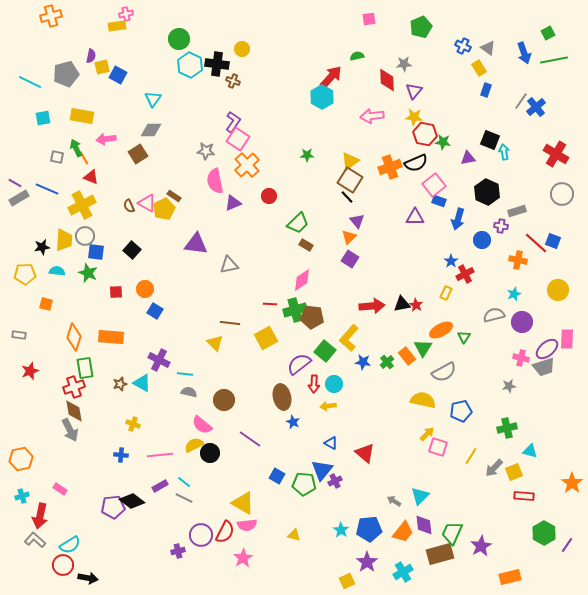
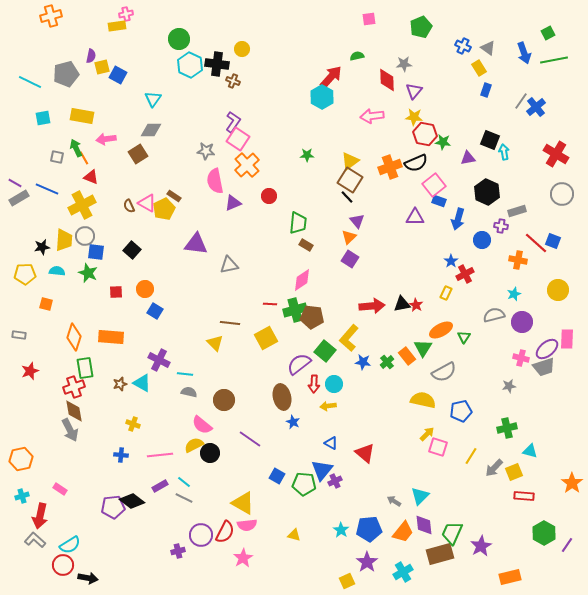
green trapezoid at (298, 223): rotated 40 degrees counterclockwise
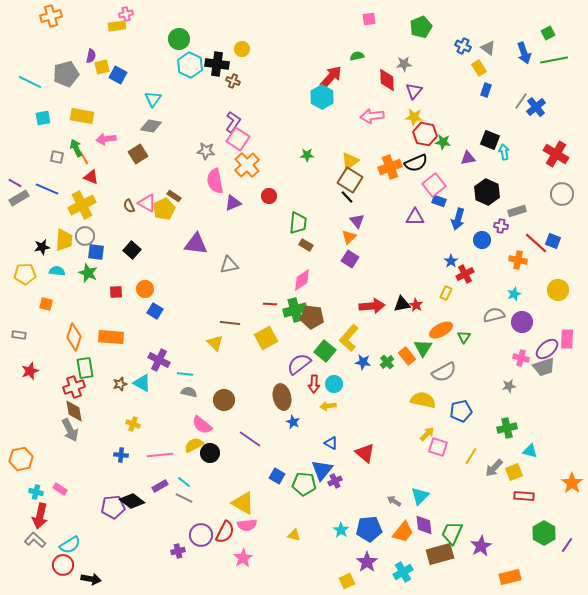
gray diamond at (151, 130): moved 4 px up; rotated 10 degrees clockwise
cyan cross at (22, 496): moved 14 px right, 4 px up; rotated 32 degrees clockwise
black arrow at (88, 578): moved 3 px right, 1 px down
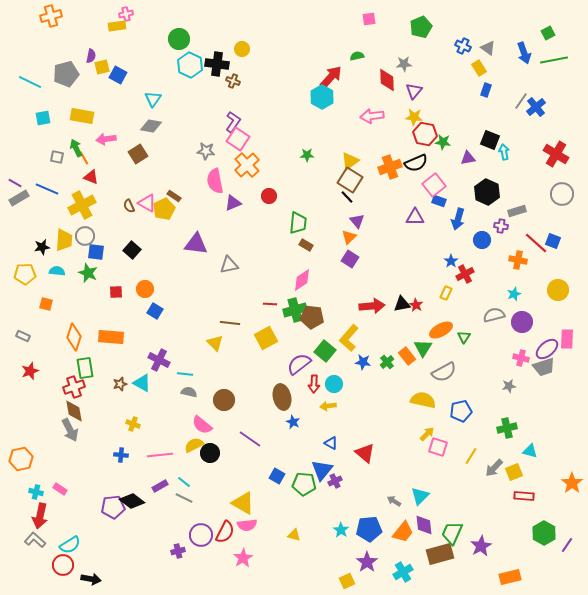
gray rectangle at (19, 335): moved 4 px right, 1 px down; rotated 16 degrees clockwise
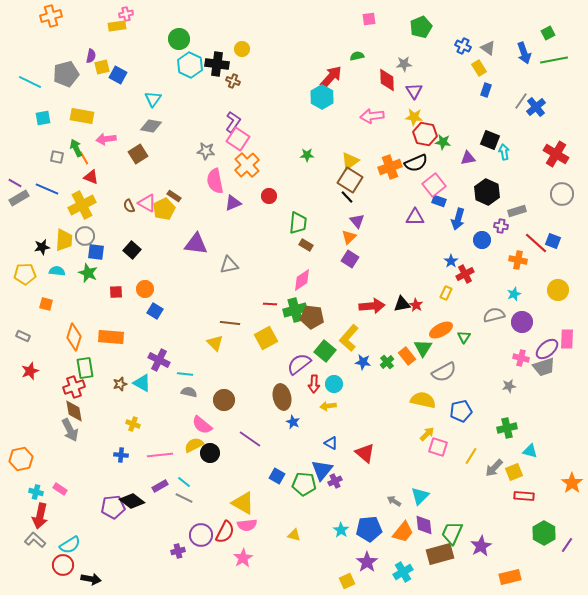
purple triangle at (414, 91): rotated 12 degrees counterclockwise
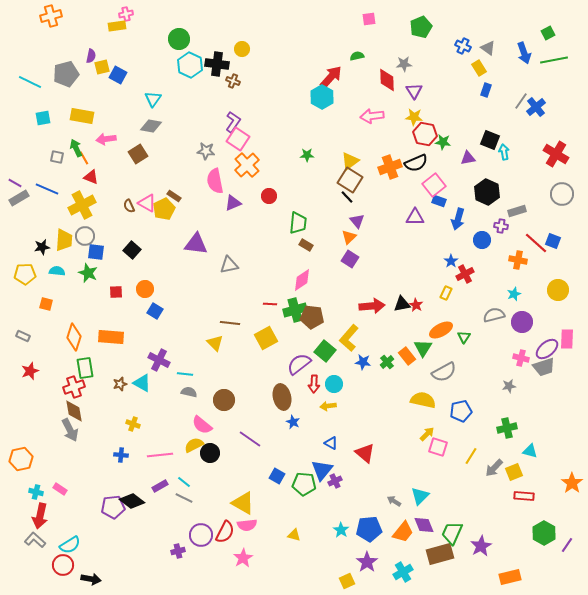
purple diamond at (424, 525): rotated 15 degrees counterclockwise
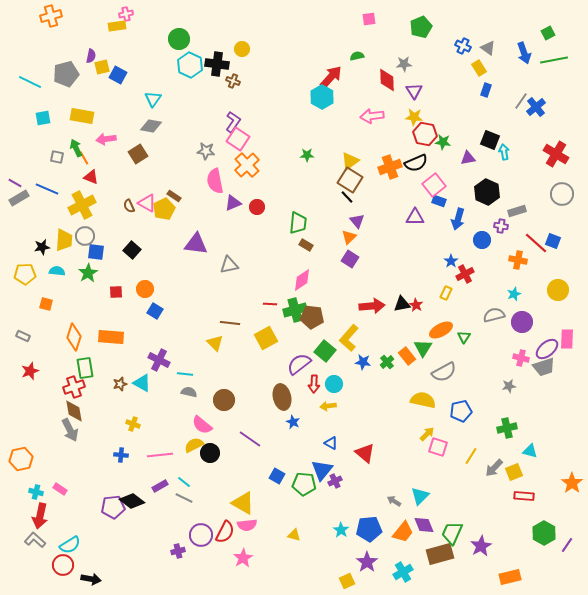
red circle at (269, 196): moved 12 px left, 11 px down
green star at (88, 273): rotated 18 degrees clockwise
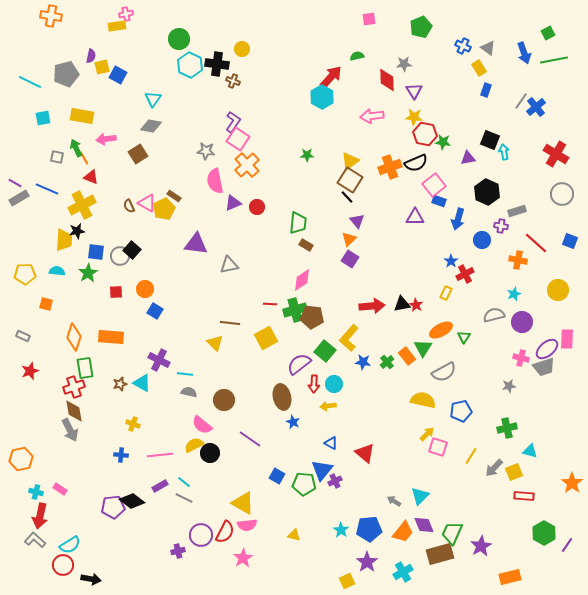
orange cross at (51, 16): rotated 25 degrees clockwise
gray circle at (85, 236): moved 35 px right, 20 px down
orange triangle at (349, 237): moved 2 px down
blue square at (553, 241): moved 17 px right
black star at (42, 247): moved 35 px right, 16 px up
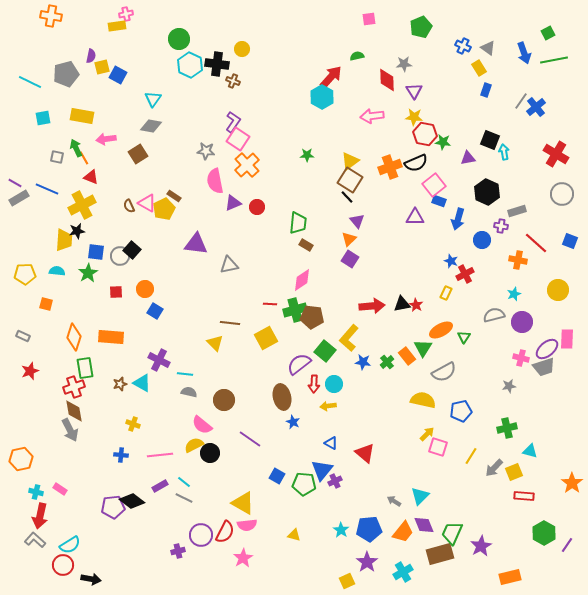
blue star at (451, 261): rotated 16 degrees counterclockwise
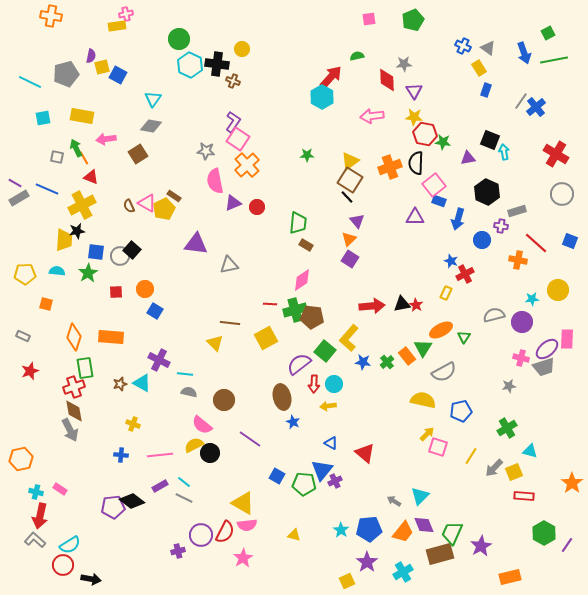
green pentagon at (421, 27): moved 8 px left, 7 px up
black semicircle at (416, 163): rotated 115 degrees clockwise
cyan star at (514, 294): moved 18 px right, 5 px down; rotated 16 degrees clockwise
green cross at (507, 428): rotated 18 degrees counterclockwise
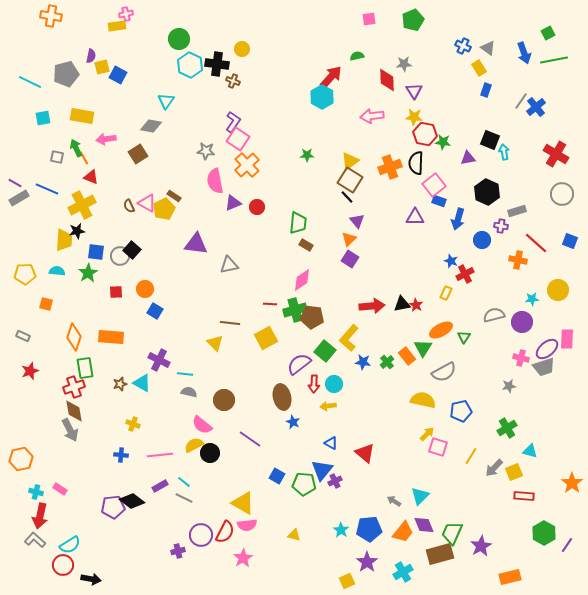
cyan triangle at (153, 99): moved 13 px right, 2 px down
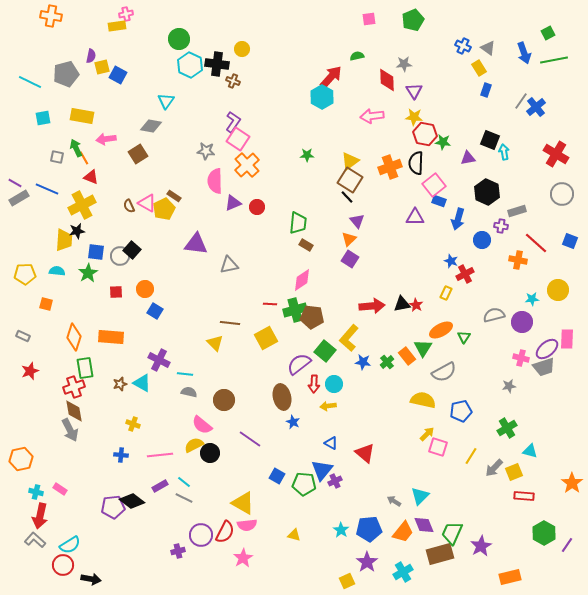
pink semicircle at (215, 181): rotated 10 degrees clockwise
